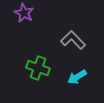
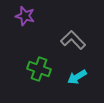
purple star: moved 1 px right, 3 px down; rotated 12 degrees counterclockwise
green cross: moved 1 px right, 1 px down
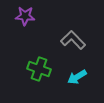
purple star: rotated 12 degrees counterclockwise
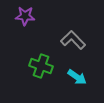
green cross: moved 2 px right, 3 px up
cyan arrow: rotated 114 degrees counterclockwise
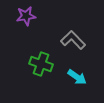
purple star: moved 1 px right; rotated 12 degrees counterclockwise
green cross: moved 2 px up
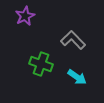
purple star: moved 1 px left; rotated 18 degrees counterclockwise
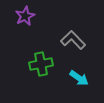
green cross: rotated 30 degrees counterclockwise
cyan arrow: moved 2 px right, 1 px down
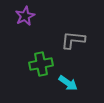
gray L-shape: rotated 40 degrees counterclockwise
cyan arrow: moved 11 px left, 5 px down
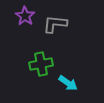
purple star: rotated 12 degrees counterclockwise
gray L-shape: moved 18 px left, 16 px up
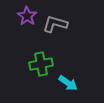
purple star: moved 2 px right
gray L-shape: rotated 10 degrees clockwise
